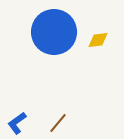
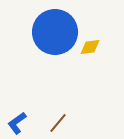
blue circle: moved 1 px right
yellow diamond: moved 8 px left, 7 px down
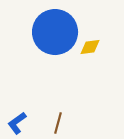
brown line: rotated 25 degrees counterclockwise
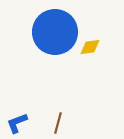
blue L-shape: rotated 15 degrees clockwise
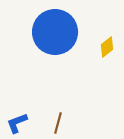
yellow diamond: moved 17 px right; rotated 30 degrees counterclockwise
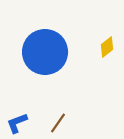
blue circle: moved 10 px left, 20 px down
brown line: rotated 20 degrees clockwise
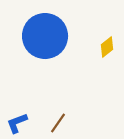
blue circle: moved 16 px up
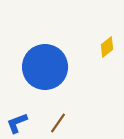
blue circle: moved 31 px down
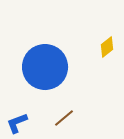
brown line: moved 6 px right, 5 px up; rotated 15 degrees clockwise
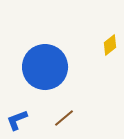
yellow diamond: moved 3 px right, 2 px up
blue L-shape: moved 3 px up
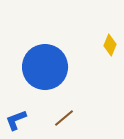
yellow diamond: rotated 30 degrees counterclockwise
blue L-shape: moved 1 px left
